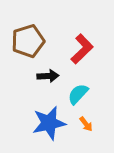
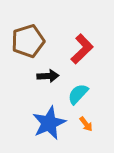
blue star: rotated 12 degrees counterclockwise
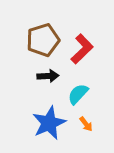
brown pentagon: moved 15 px right, 1 px up
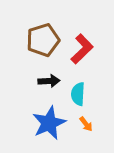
black arrow: moved 1 px right, 5 px down
cyan semicircle: rotated 40 degrees counterclockwise
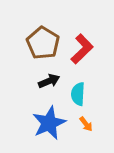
brown pentagon: moved 3 px down; rotated 24 degrees counterclockwise
black arrow: rotated 20 degrees counterclockwise
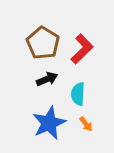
black arrow: moved 2 px left, 2 px up
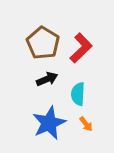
red L-shape: moved 1 px left, 1 px up
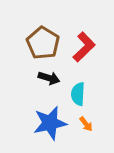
red L-shape: moved 3 px right, 1 px up
black arrow: moved 2 px right, 1 px up; rotated 40 degrees clockwise
blue star: moved 1 px right; rotated 12 degrees clockwise
